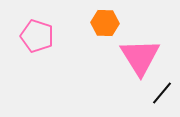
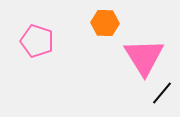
pink pentagon: moved 5 px down
pink triangle: moved 4 px right
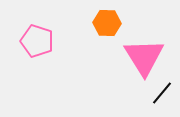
orange hexagon: moved 2 px right
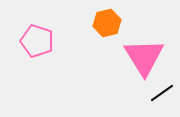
orange hexagon: rotated 16 degrees counterclockwise
black line: rotated 15 degrees clockwise
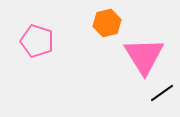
pink triangle: moved 1 px up
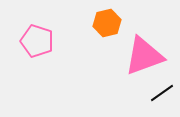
pink triangle: rotated 42 degrees clockwise
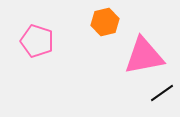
orange hexagon: moved 2 px left, 1 px up
pink triangle: rotated 9 degrees clockwise
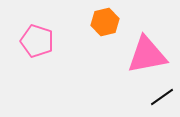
pink triangle: moved 3 px right, 1 px up
black line: moved 4 px down
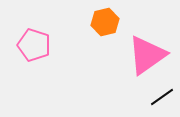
pink pentagon: moved 3 px left, 4 px down
pink triangle: rotated 24 degrees counterclockwise
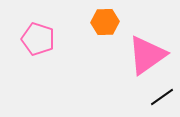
orange hexagon: rotated 12 degrees clockwise
pink pentagon: moved 4 px right, 6 px up
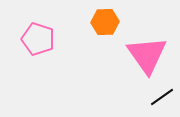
pink triangle: rotated 30 degrees counterclockwise
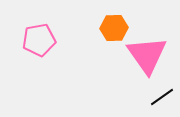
orange hexagon: moved 9 px right, 6 px down
pink pentagon: moved 1 px right, 1 px down; rotated 28 degrees counterclockwise
